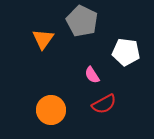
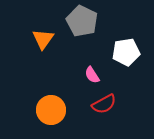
white pentagon: rotated 16 degrees counterclockwise
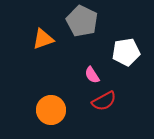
orange triangle: rotated 35 degrees clockwise
red semicircle: moved 3 px up
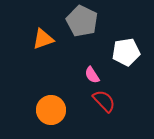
red semicircle: rotated 105 degrees counterclockwise
